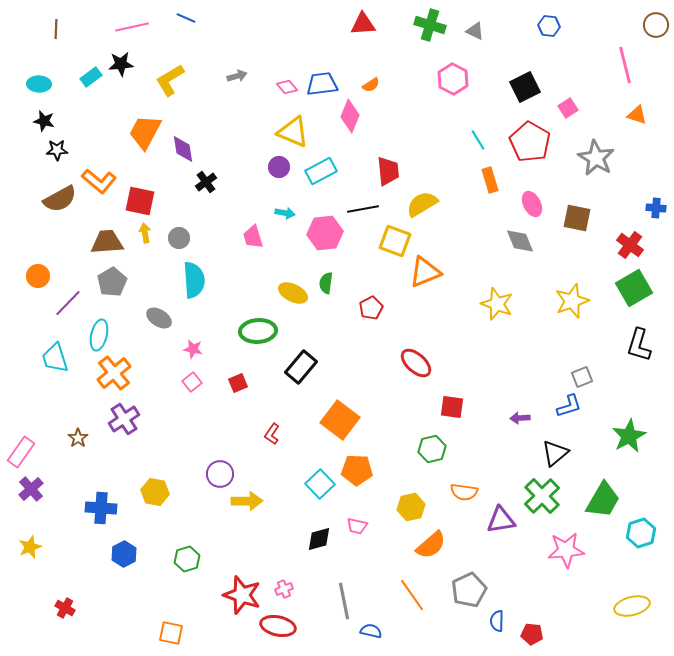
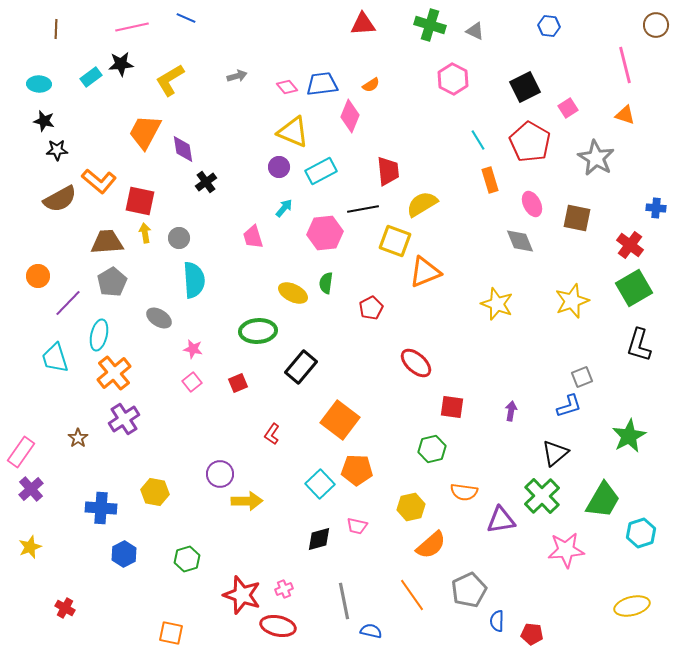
orange triangle at (637, 115): moved 12 px left
cyan arrow at (285, 213): moved 1 px left, 5 px up; rotated 60 degrees counterclockwise
purple arrow at (520, 418): moved 9 px left, 7 px up; rotated 102 degrees clockwise
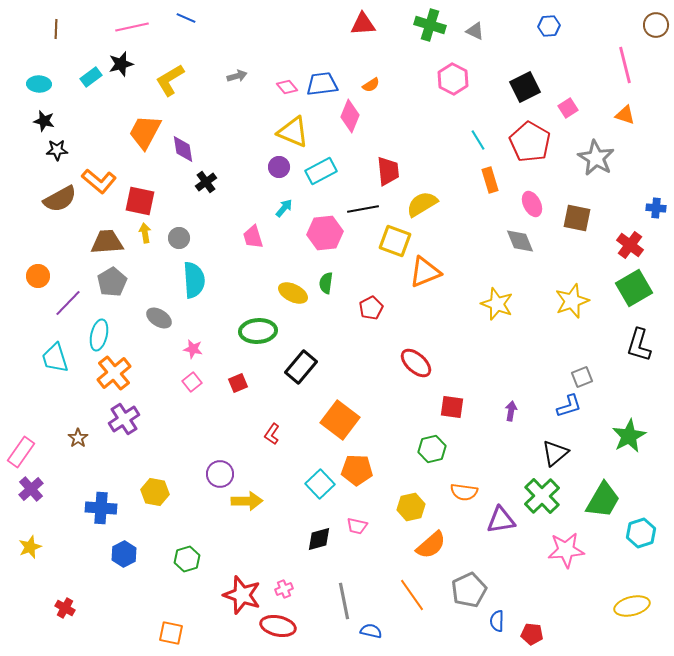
blue hexagon at (549, 26): rotated 10 degrees counterclockwise
black star at (121, 64): rotated 10 degrees counterclockwise
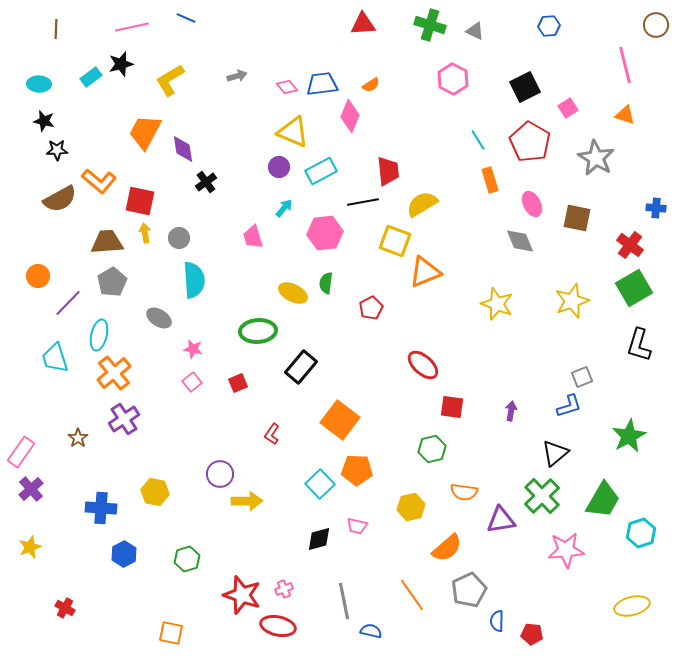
black line at (363, 209): moved 7 px up
red ellipse at (416, 363): moved 7 px right, 2 px down
orange semicircle at (431, 545): moved 16 px right, 3 px down
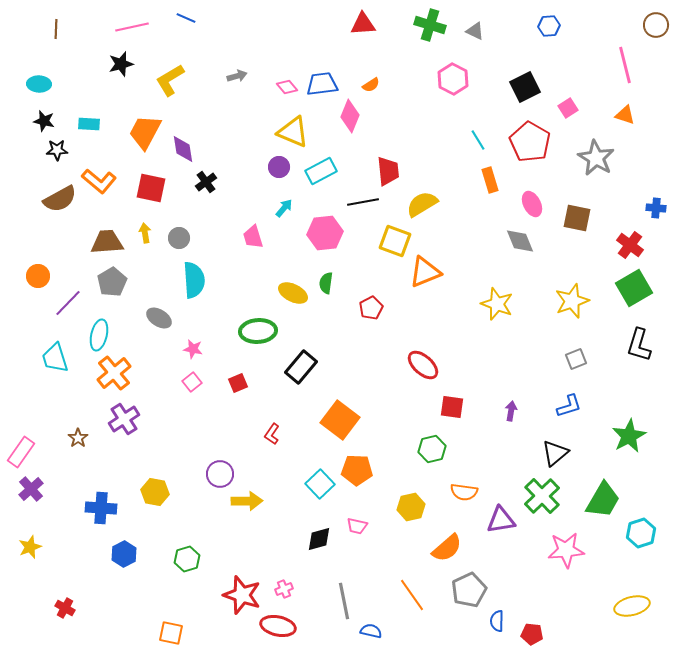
cyan rectangle at (91, 77): moved 2 px left, 47 px down; rotated 40 degrees clockwise
red square at (140, 201): moved 11 px right, 13 px up
gray square at (582, 377): moved 6 px left, 18 px up
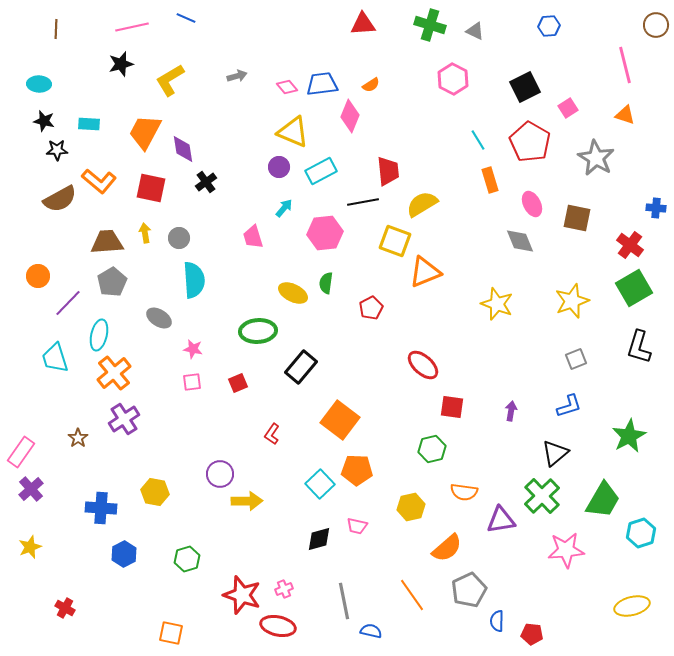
black L-shape at (639, 345): moved 2 px down
pink square at (192, 382): rotated 30 degrees clockwise
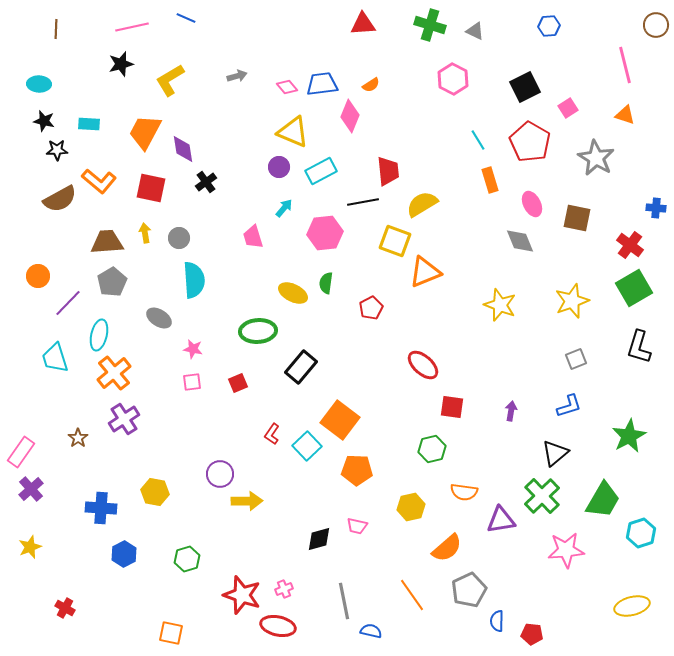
yellow star at (497, 304): moved 3 px right, 1 px down
cyan square at (320, 484): moved 13 px left, 38 px up
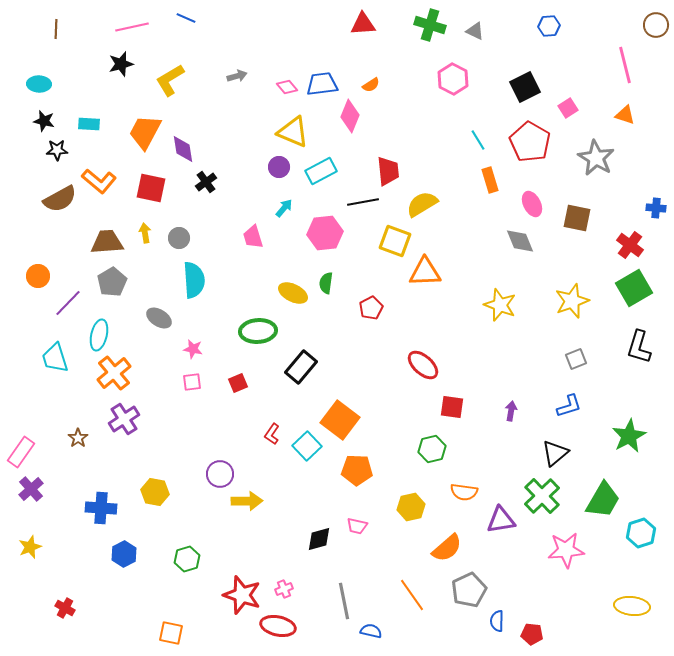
orange triangle at (425, 272): rotated 20 degrees clockwise
yellow ellipse at (632, 606): rotated 20 degrees clockwise
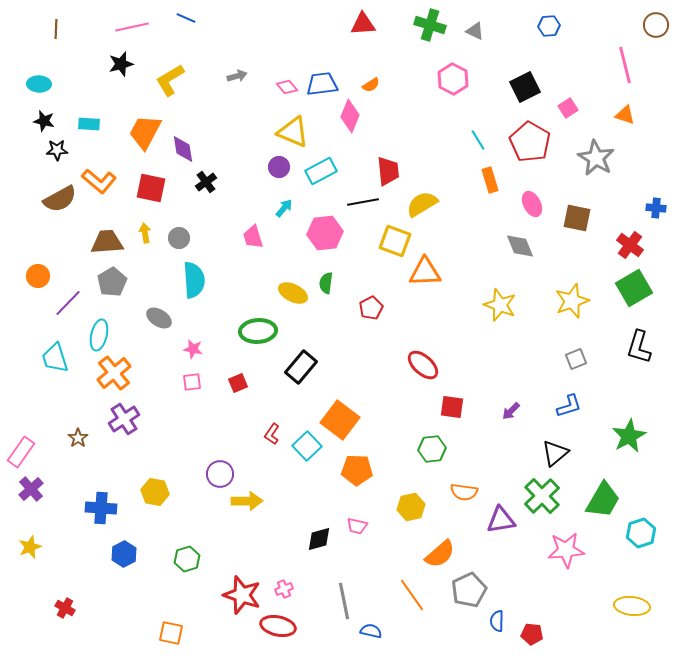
gray diamond at (520, 241): moved 5 px down
purple arrow at (511, 411): rotated 144 degrees counterclockwise
green hexagon at (432, 449): rotated 8 degrees clockwise
orange semicircle at (447, 548): moved 7 px left, 6 px down
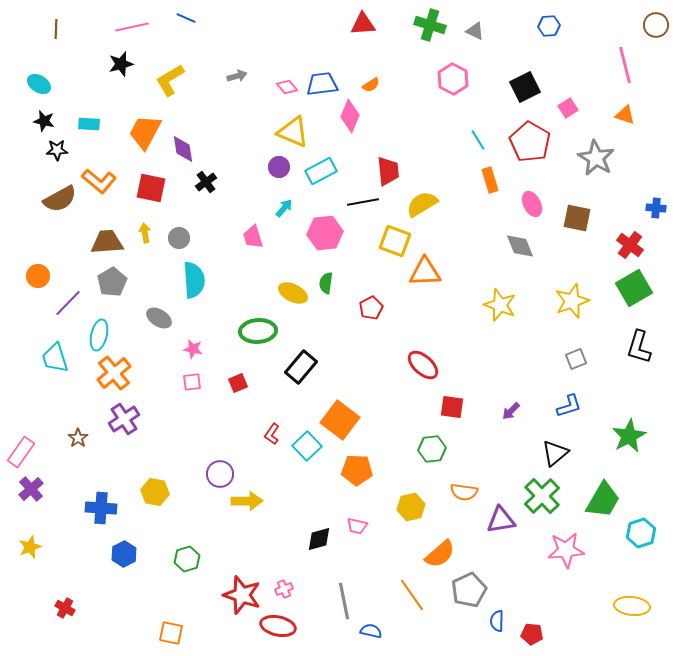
cyan ellipse at (39, 84): rotated 30 degrees clockwise
